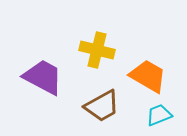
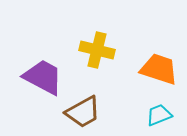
orange trapezoid: moved 11 px right, 7 px up; rotated 12 degrees counterclockwise
brown trapezoid: moved 19 px left, 6 px down
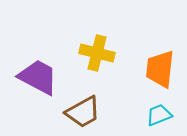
yellow cross: moved 3 px down
orange trapezoid: moved 1 px right; rotated 102 degrees counterclockwise
purple trapezoid: moved 5 px left
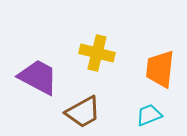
cyan trapezoid: moved 10 px left
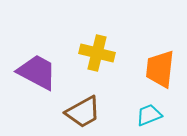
purple trapezoid: moved 1 px left, 5 px up
